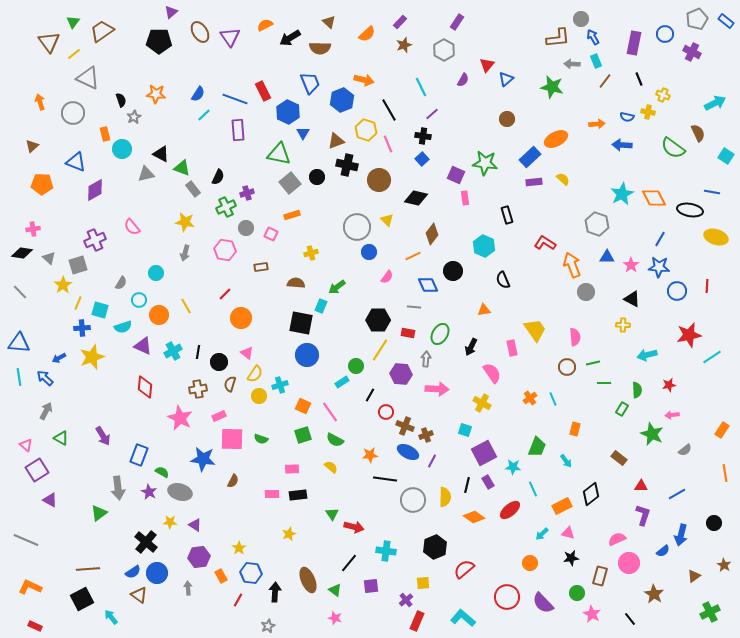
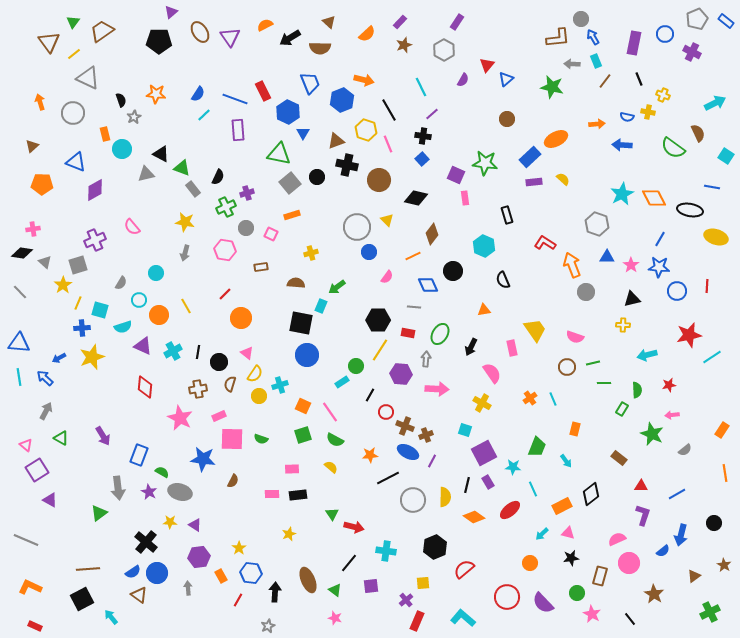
blue line at (712, 192): moved 5 px up
gray triangle at (49, 258): moved 4 px left, 4 px down
black triangle at (632, 299): rotated 42 degrees counterclockwise
pink semicircle at (575, 337): rotated 114 degrees clockwise
black line at (385, 479): moved 3 px right, 1 px up; rotated 35 degrees counterclockwise
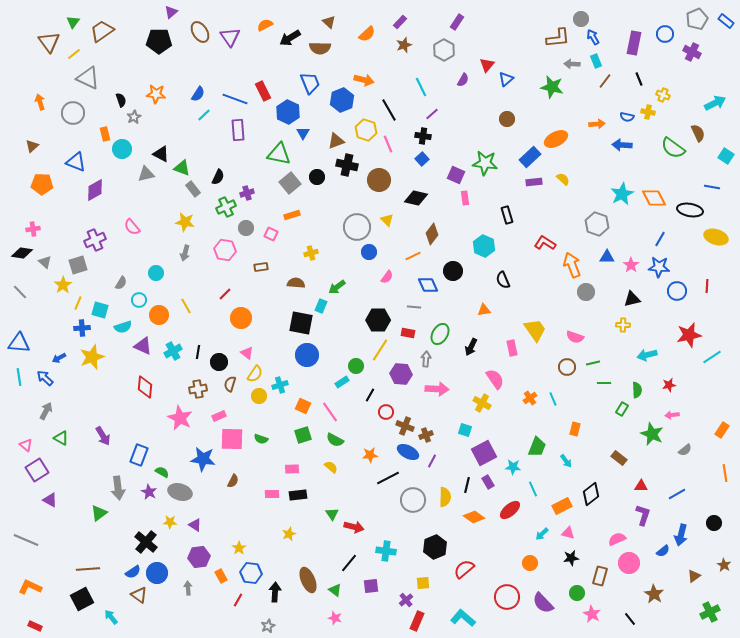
pink semicircle at (492, 373): moved 3 px right, 6 px down
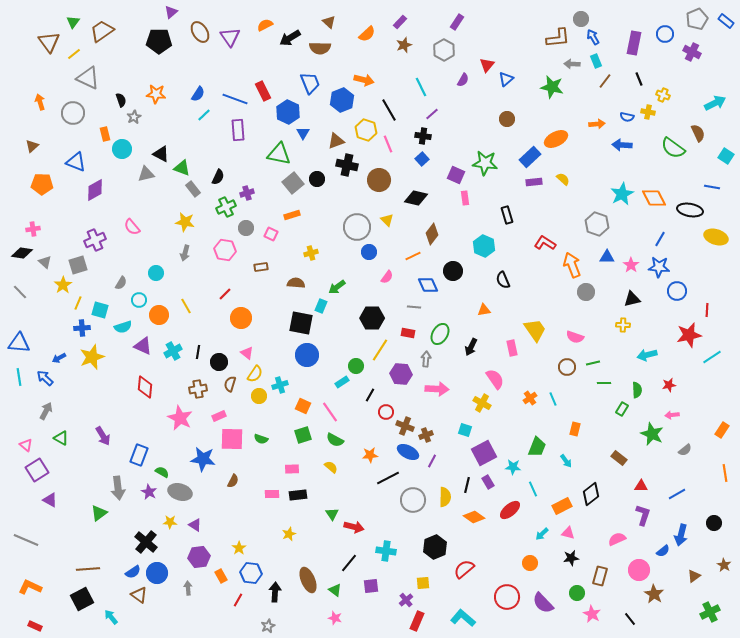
black circle at (317, 177): moved 2 px down
gray square at (290, 183): moved 3 px right
red line at (707, 286): moved 24 px down
black hexagon at (378, 320): moved 6 px left, 2 px up
pink circle at (629, 563): moved 10 px right, 7 px down
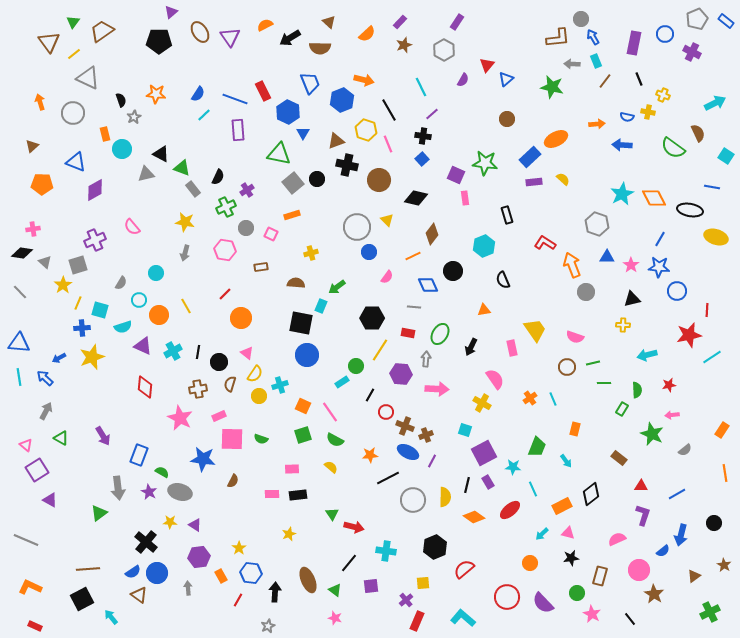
purple cross at (247, 193): moved 3 px up; rotated 16 degrees counterclockwise
cyan hexagon at (484, 246): rotated 15 degrees clockwise
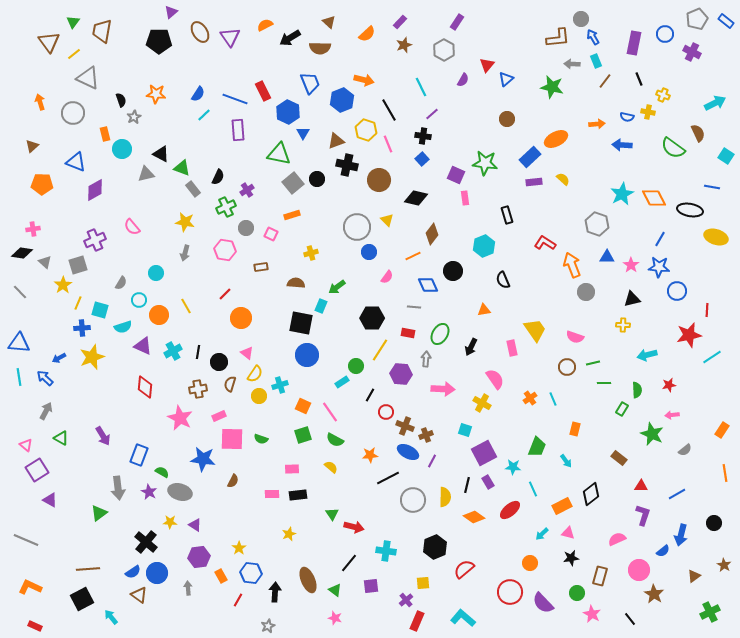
brown trapezoid at (102, 31): rotated 45 degrees counterclockwise
pink arrow at (437, 389): moved 6 px right
red circle at (507, 597): moved 3 px right, 5 px up
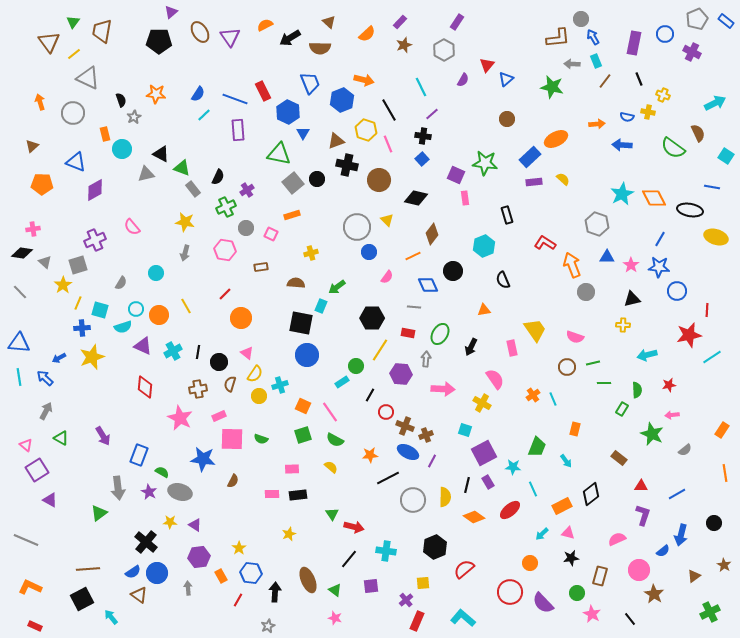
cyan circle at (139, 300): moved 3 px left, 9 px down
orange cross at (530, 398): moved 3 px right, 3 px up
black line at (349, 563): moved 4 px up
